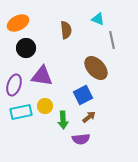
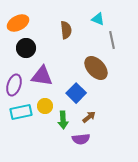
blue square: moved 7 px left, 2 px up; rotated 18 degrees counterclockwise
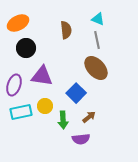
gray line: moved 15 px left
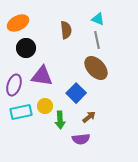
green arrow: moved 3 px left
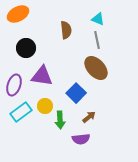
orange ellipse: moved 9 px up
cyan rectangle: rotated 25 degrees counterclockwise
